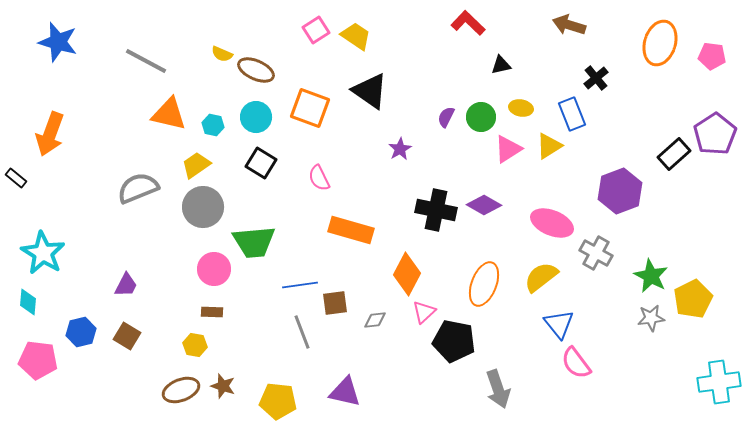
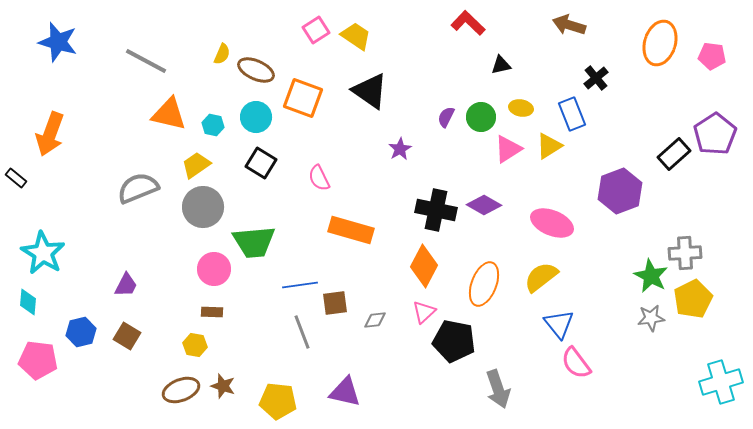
yellow semicircle at (222, 54): rotated 90 degrees counterclockwise
orange square at (310, 108): moved 7 px left, 10 px up
gray cross at (596, 253): moved 89 px right; rotated 32 degrees counterclockwise
orange diamond at (407, 274): moved 17 px right, 8 px up
cyan cross at (719, 382): moved 2 px right; rotated 9 degrees counterclockwise
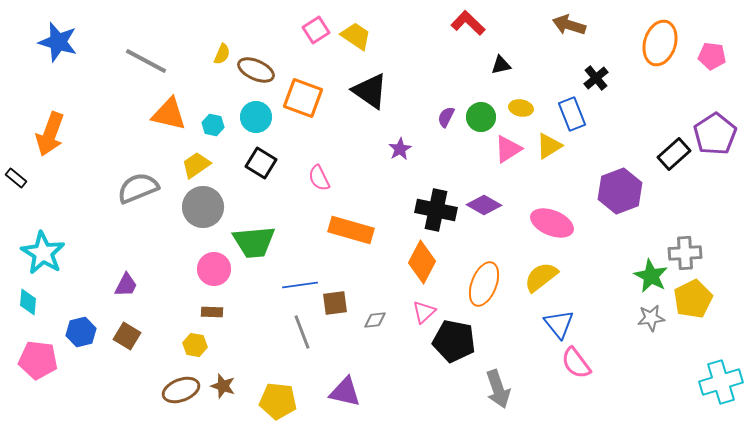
orange diamond at (424, 266): moved 2 px left, 4 px up
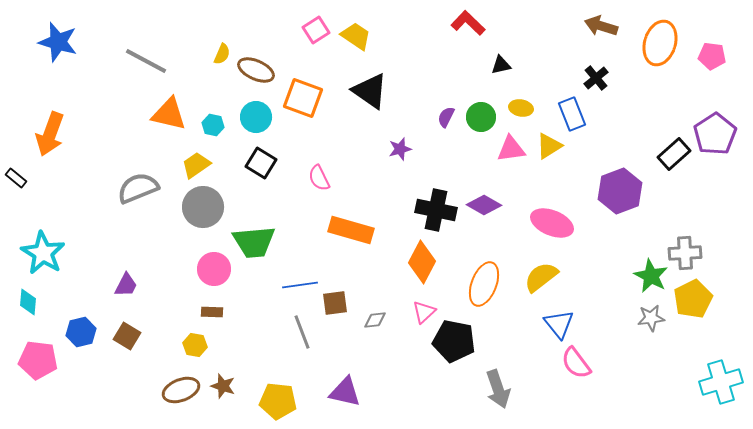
brown arrow at (569, 25): moved 32 px right, 1 px down
purple star at (400, 149): rotated 15 degrees clockwise
pink triangle at (508, 149): moved 3 px right; rotated 24 degrees clockwise
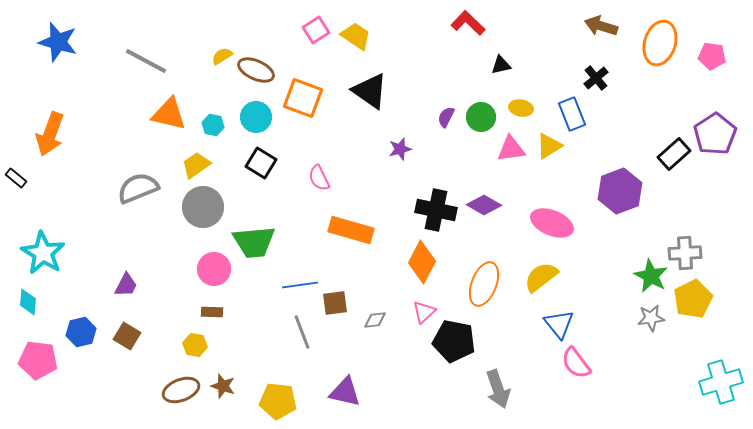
yellow semicircle at (222, 54): moved 2 px down; rotated 145 degrees counterclockwise
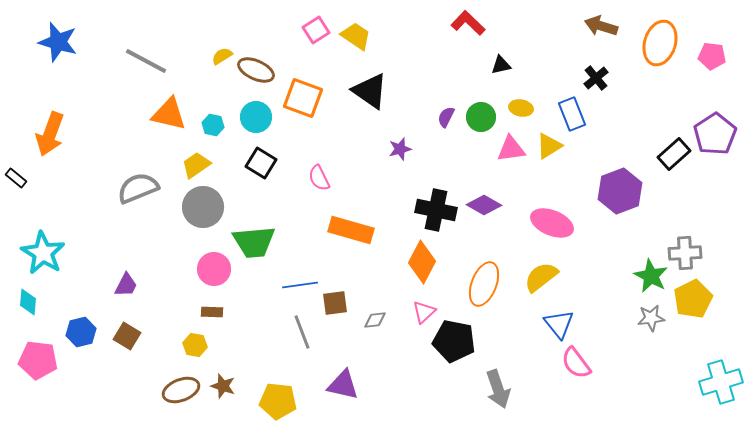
purple triangle at (345, 392): moved 2 px left, 7 px up
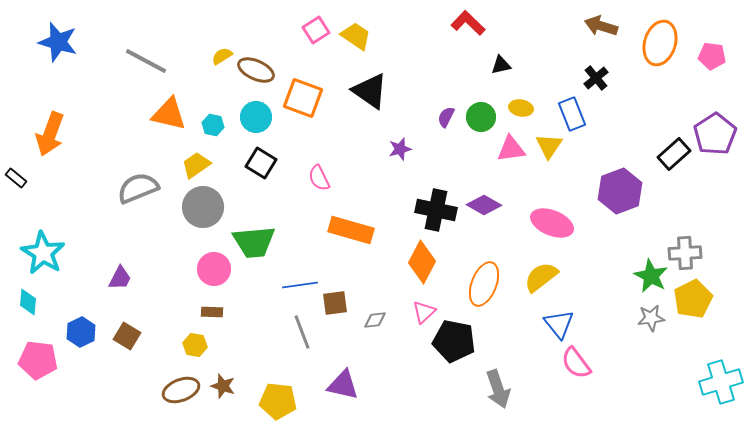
yellow triangle at (549, 146): rotated 24 degrees counterclockwise
purple trapezoid at (126, 285): moved 6 px left, 7 px up
blue hexagon at (81, 332): rotated 12 degrees counterclockwise
